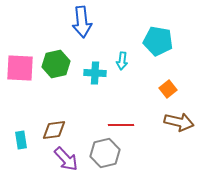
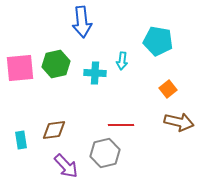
pink square: rotated 8 degrees counterclockwise
purple arrow: moved 7 px down
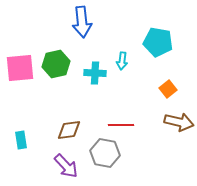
cyan pentagon: moved 1 px down
brown diamond: moved 15 px right
gray hexagon: rotated 24 degrees clockwise
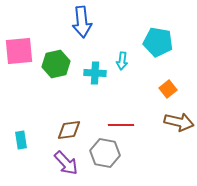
pink square: moved 1 px left, 17 px up
purple arrow: moved 3 px up
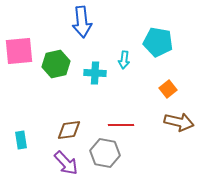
cyan arrow: moved 2 px right, 1 px up
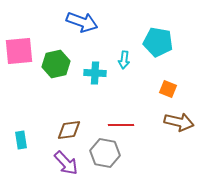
blue arrow: rotated 64 degrees counterclockwise
orange square: rotated 30 degrees counterclockwise
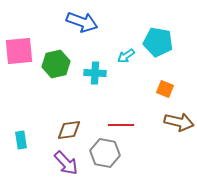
cyan arrow: moved 2 px right, 4 px up; rotated 48 degrees clockwise
orange square: moved 3 px left
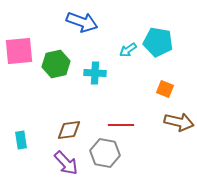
cyan arrow: moved 2 px right, 6 px up
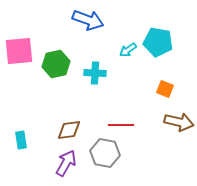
blue arrow: moved 6 px right, 2 px up
purple arrow: rotated 108 degrees counterclockwise
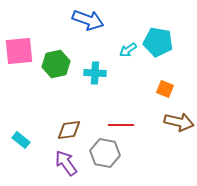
cyan rectangle: rotated 42 degrees counterclockwise
purple arrow: rotated 64 degrees counterclockwise
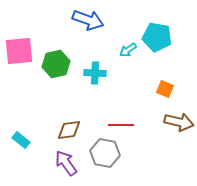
cyan pentagon: moved 1 px left, 5 px up
